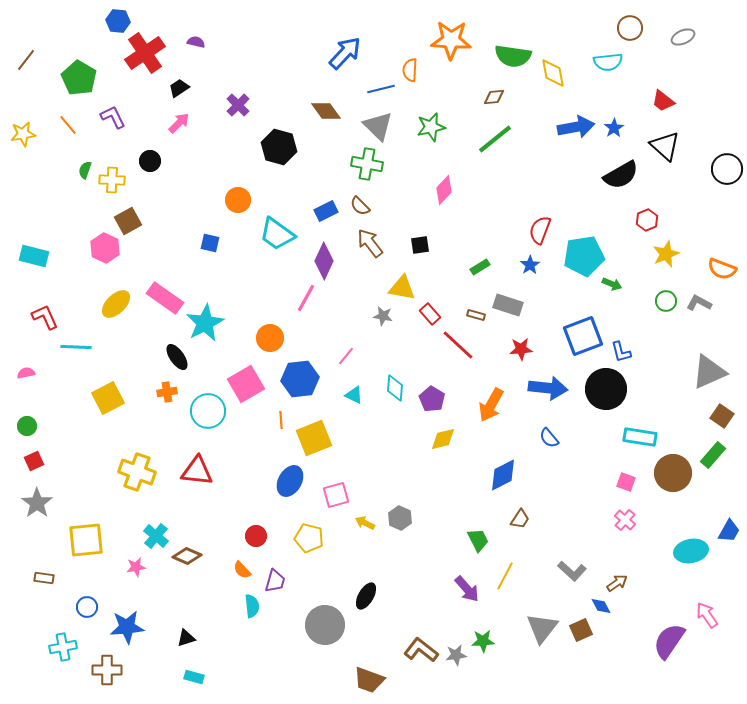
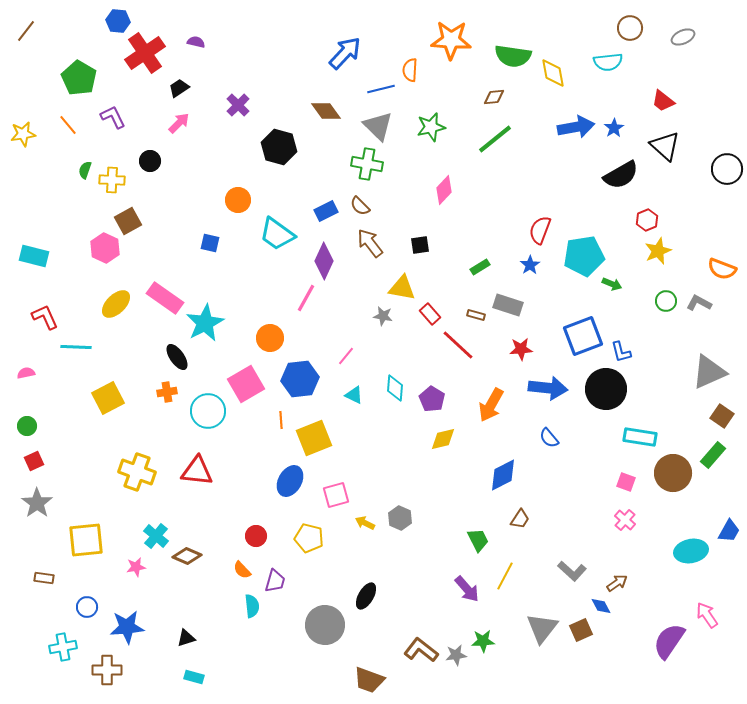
brown line at (26, 60): moved 29 px up
yellow star at (666, 254): moved 8 px left, 3 px up
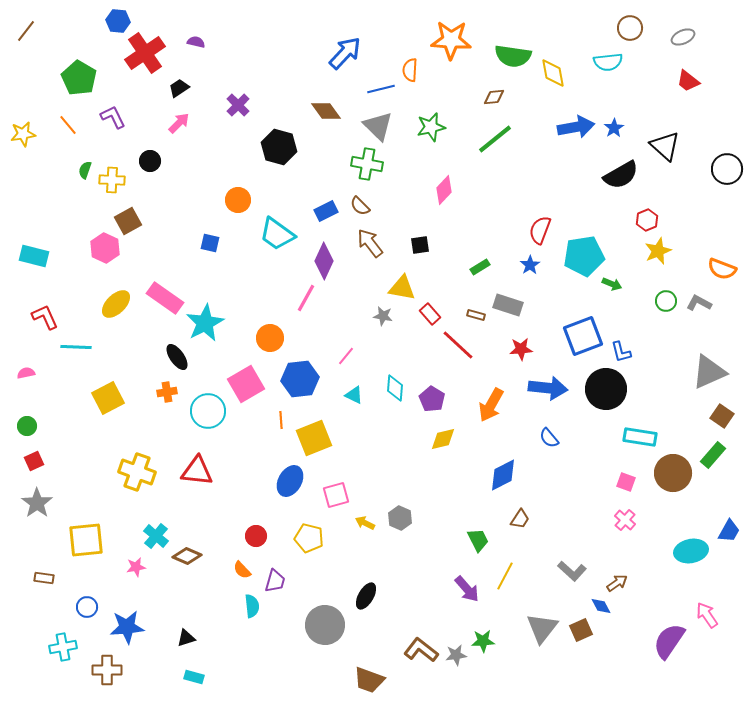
red trapezoid at (663, 101): moved 25 px right, 20 px up
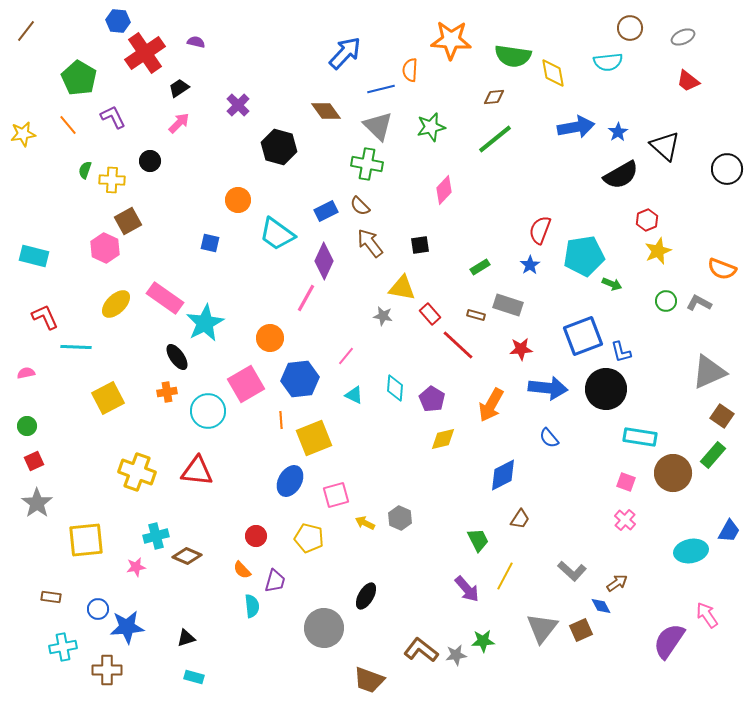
blue star at (614, 128): moved 4 px right, 4 px down
cyan cross at (156, 536): rotated 35 degrees clockwise
brown rectangle at (44, 578): moved 7 px right, 19 px down
blue circle at (87, 607): moved 11 px right, 2 px down
gray circle at (325, 625): moved 1 px left, 3 px down
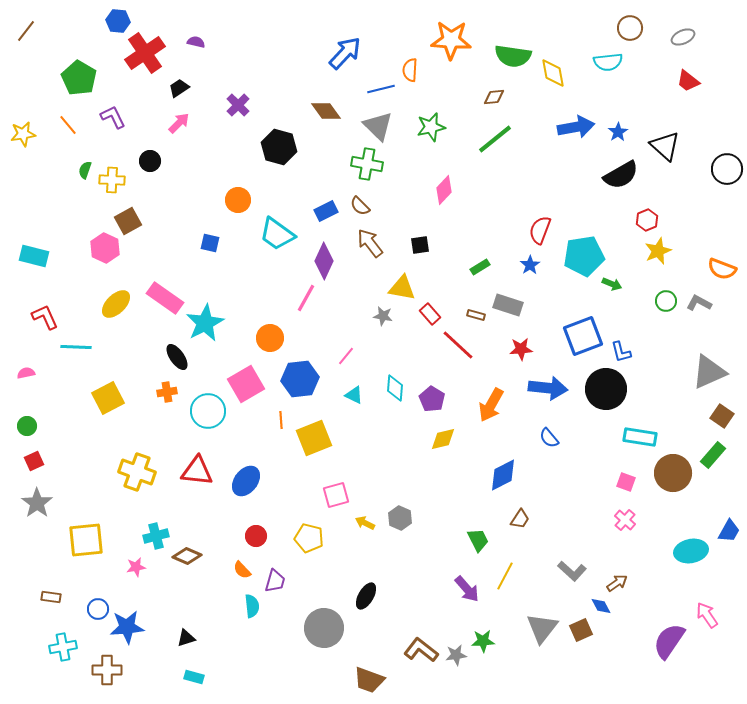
blue ellipse at (290, 481): moved 44 px left; rotated 8 degrees clockwise
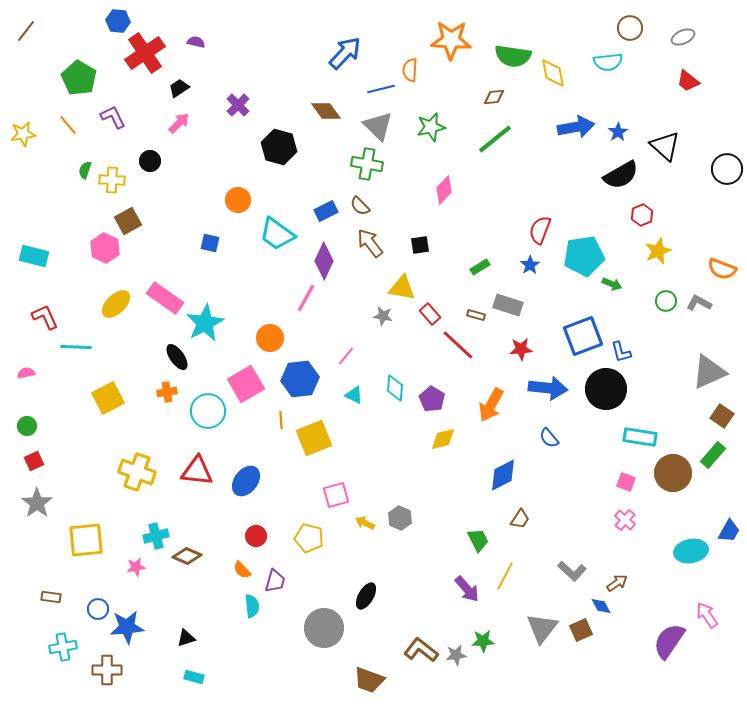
red hexagon at (647, 220): moved 5 px left, 5 px up
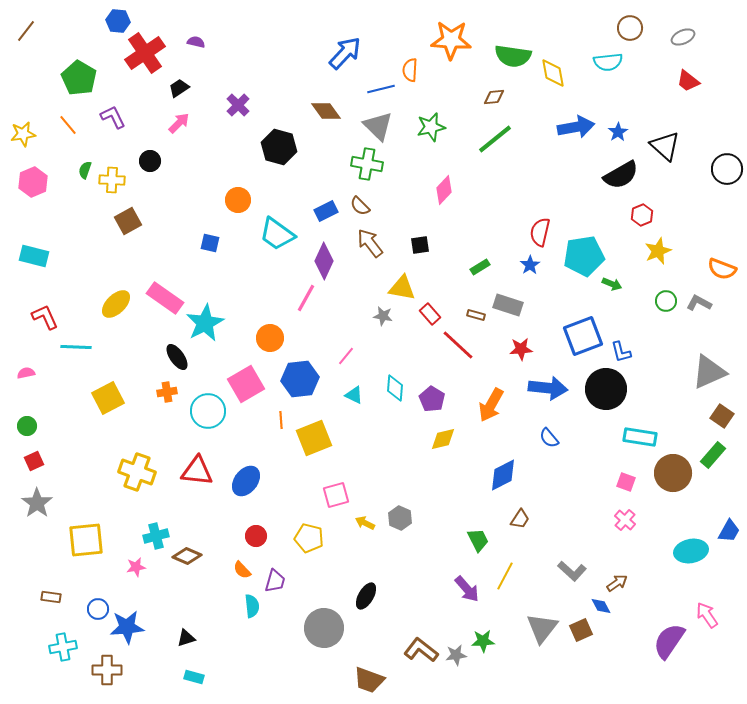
red semicircle at (540, 230): moved 2 px down; rotated 8 degrees counterclockwise
pink hexagon at (105, 248): moved 72 px left, 66 px up; rotated 12 degrees clockwise
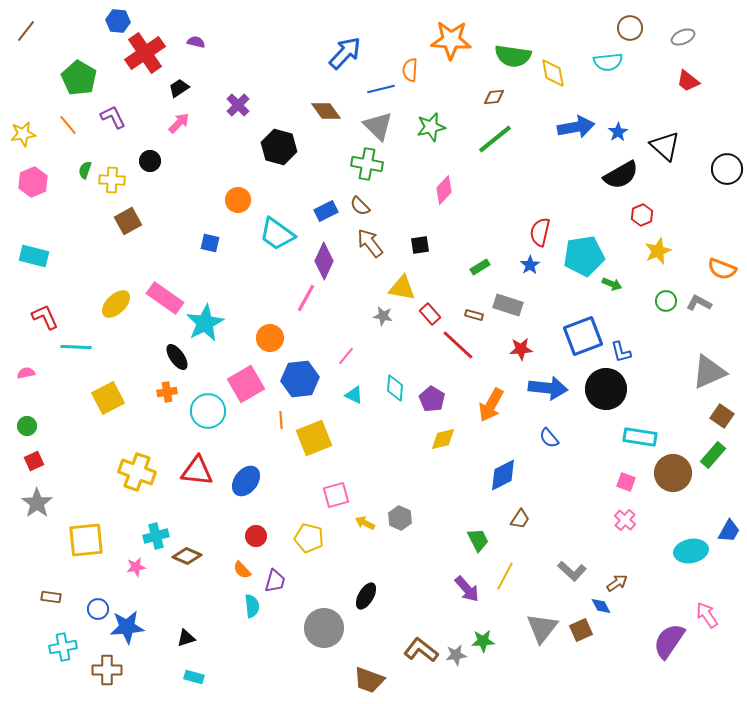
brown rectangle at (476, 315): moved 2 px left
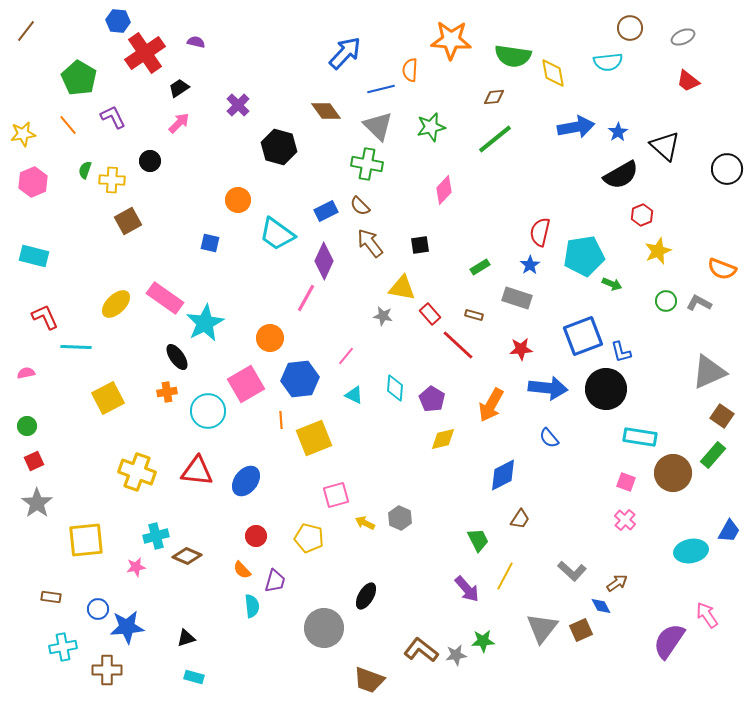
gray rectangle at (508, 305): moved 9 px right, 7 px up
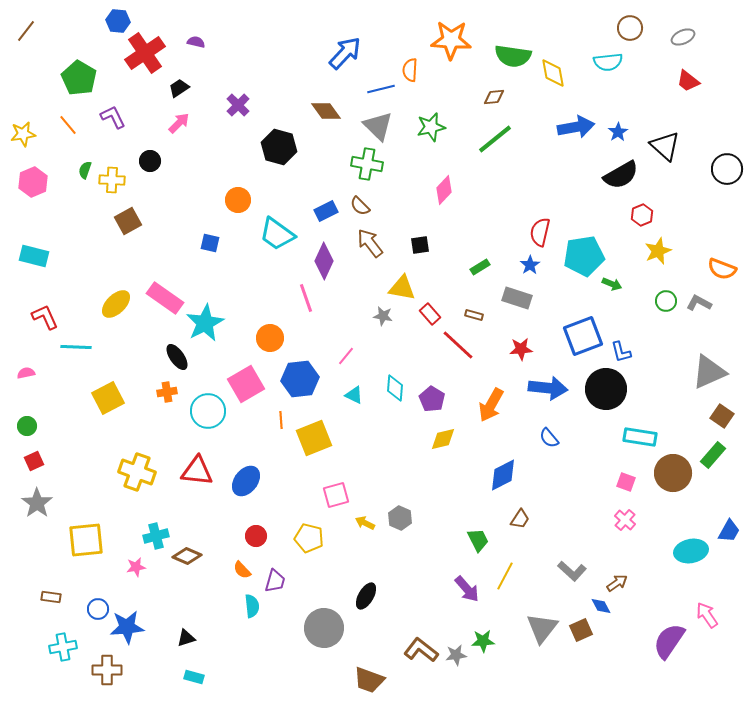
pink line at (306, 298): rotated 48 degrees counterclockwise
